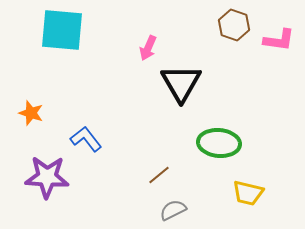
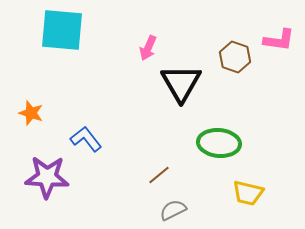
brown hexagon: moved 1 px right, 32 px down
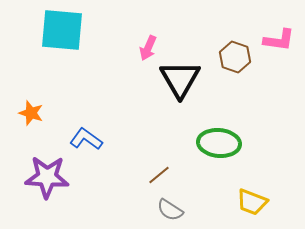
black triangle: moved 1 px left, 4 px up
blue L-shape: rotated 16 degrees counterclockwise
yellow trapezoid: moved 4 px right, 9 px down; rotated 8 degrees clockwise
gray semicircle: moved 3 px left; rotated 120 degrees counterclockwise
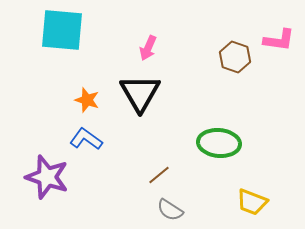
black triangle: moved 40 px left, 14 px down
orange star: moved 56 px right, 13 px up
purple star: rotated 15 degrees clockwise
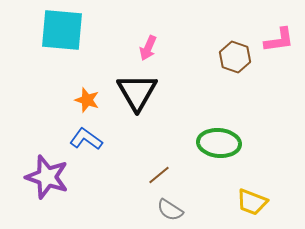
pink L-shape: rotated 16 degrees counterclockwise
black triangle: moved 3 px left, 1 px up
